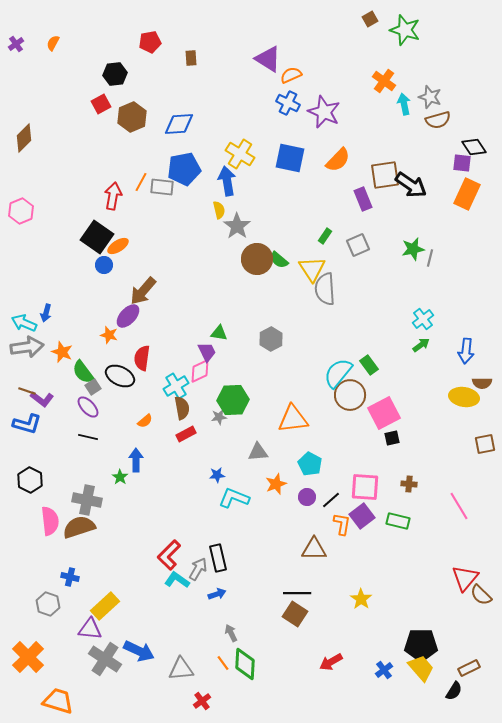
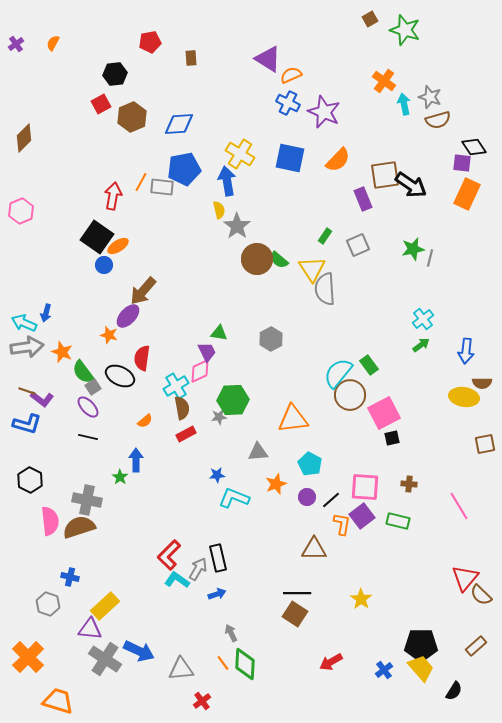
brown rectangle at (469, 668): moved 7 px right, 22 px up; rotated 15 degrees counterclockwise
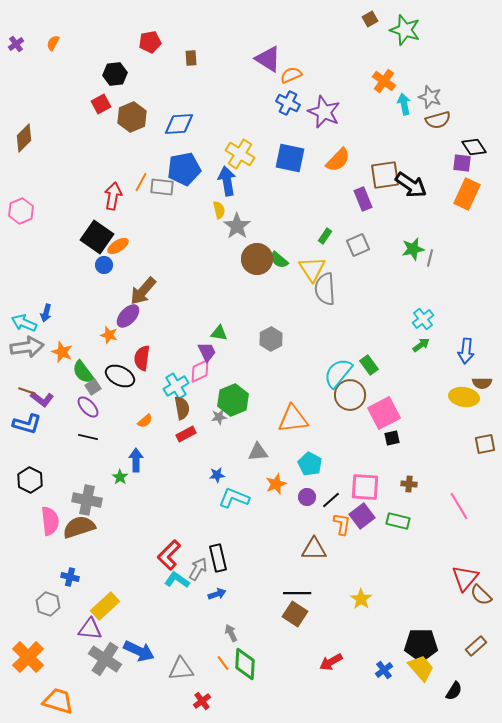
green hexagon at (233, 400): rotated 20 degrees counterclockwise
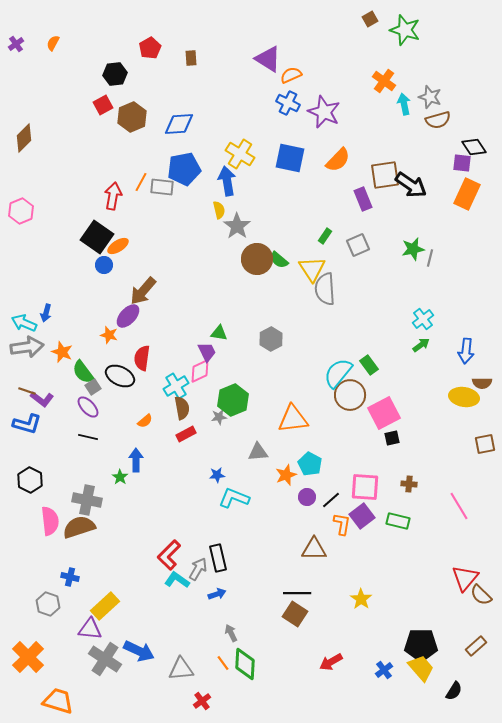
red pentagon at (150, 42): moved 6 px down; rotated 20 degrees counterclockwise
red square at (101, 104): moved 2 px right, 1 px down
orange star at (276, 484): moved 10 px right, 9 px up
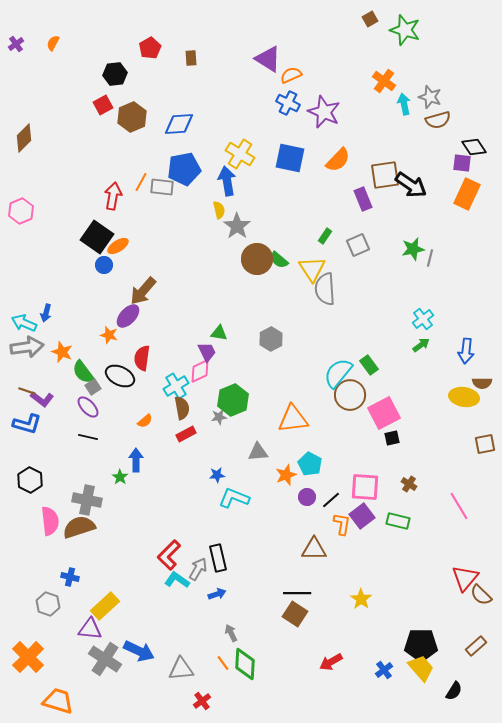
brown cross at (409, 484): rotated 28 degrees clockwise
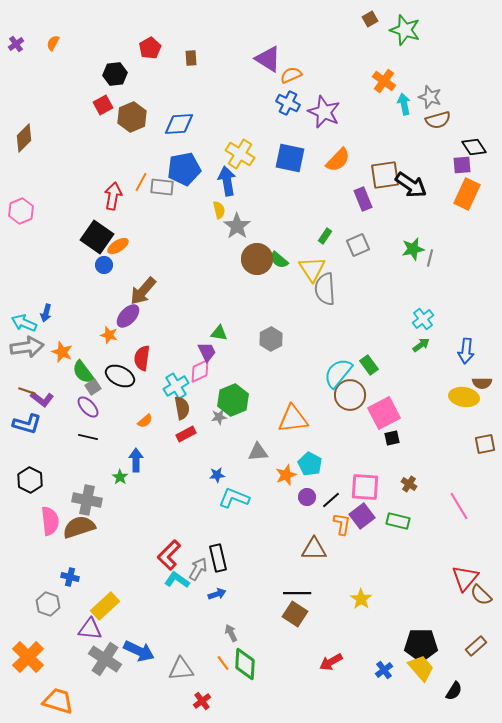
purple square at (462, 163): moved 2 px down; rotated 12 degrees counterclockwise
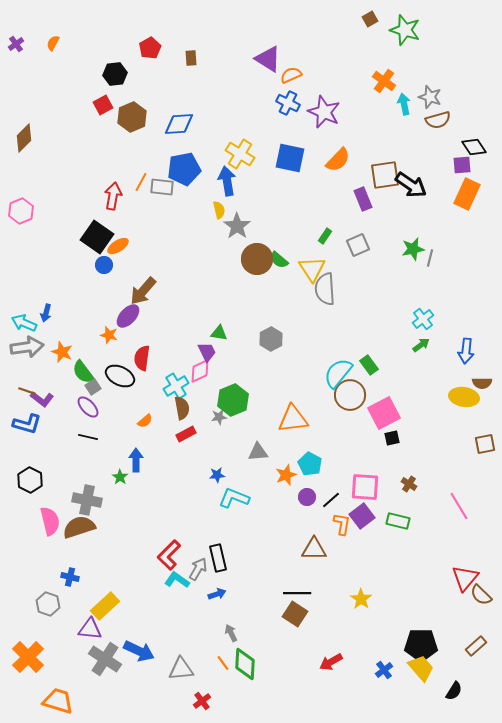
pink semicircle at (50, 521): rotated 8 degrees counterclockwise
